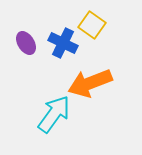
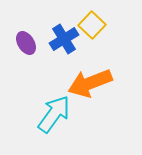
yellow square: rotated 8 degrees clockwise
blue cross: moved 1 px right, 4 px up; rotated 32 degrees clockwise
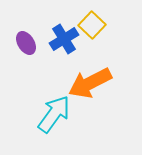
orange arrow: rotated 6 degrees counterclockwise
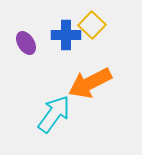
blue cross: moved 2 px right, 4 px up; rotated 32 degrees clockwise
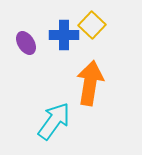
blue cross: moved 2 px left
orange arrow: rotated 126 degrees clockwise
cyan arrow: moved 7 px down
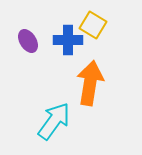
yellow square: moved 1 px right; rotated 12 degrees counterclockwise
blue cross: moved 4 px right, 5 px down
purple ellipse: moved 2 px right, 2 px up
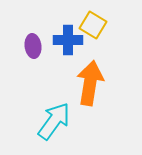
purple ellipse: moved 5 px right, 5 px down; rotated 25 degrees clockwise
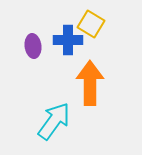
yellow square: moved 2 px left, 1 px up
orange arrow: rotated 9 degrees counterclockwise
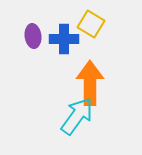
blue cross: moved 4 px left, 1 px up
purple ellipse: moved 10 px up
cyan arrow: moved 23 px right, 5 px up
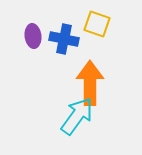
yellow square: moved 6 px right; rotated 12 degrees counterclockwise
blue cross: rotated 12 degrees clockwise
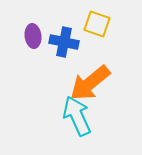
blue cross: moved 3 px down
orange arrow: rotated 129 degrees counterclockwise
cyan arrow: rotated 60 degrees counterclockwise
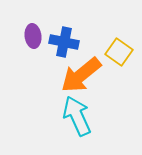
yellow square: moved 22 px right, 28 px down; rotated 16 degrees clockwise
orange arrow: moved 9 px left, 8 px up
